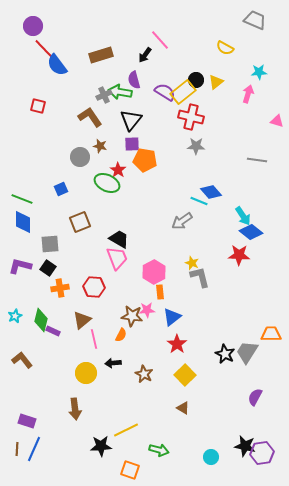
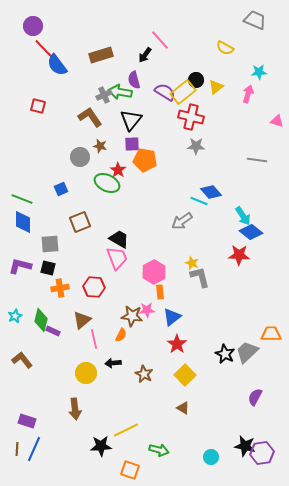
yellow triangle at (216, 82): moved 5 px down
black square at (48, 268): rotated 21 degrees counterclockwise
gray trapezoid at (247, 352): rotated 15 degrees clockwise
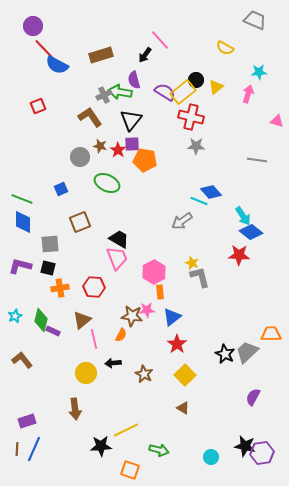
blue semicircle at (57, 65): rotated 25 degrees counterclockwise
red square at (38, 106): rotated 35 degrees counterclockwise
red star at (118, 170): moved 20 px up
purple semicircle at (255, 397): moved 2 px left
purple rectangle at (27, 421): rotated 36 degrees counterclockwise
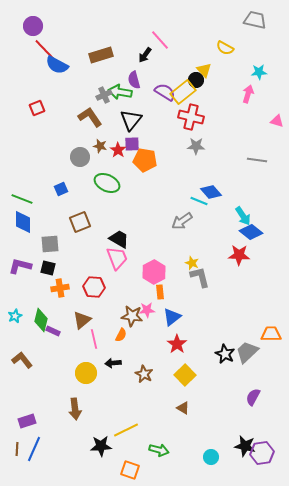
gray trapezoid at (255, 20): rotated 10 degrees counterclockwise
yellow triangle at (216, 87): moved 12 px left, 17 px up; rotated 35 degrees counterclockwise
red square at (38, 106): moved 1 px left, 2 px down
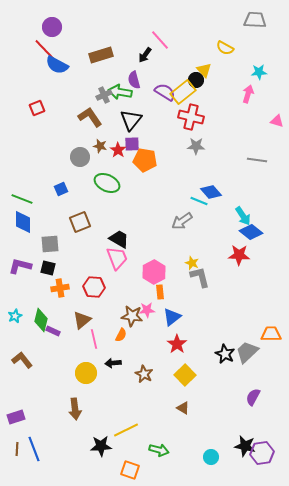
gray trapezoid at (255, 20): rotated 10 degrees counterclockwise
purple circle at (33, 26): moved 19 px right, 1 px down
purple rectangle at (27, 421): moved 11 px left, 4 px up
blue line at (34, 449): rotated 45 degrees counterclockwise
